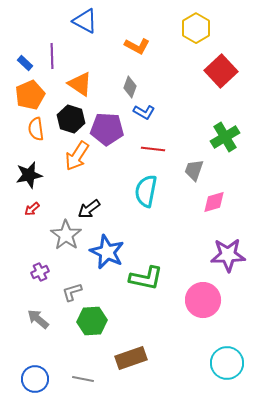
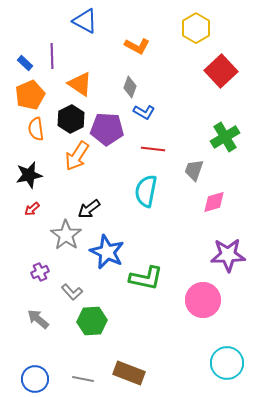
black hexagon: rotated 16 degrees clockwise
gray L-shape: rotated 115 degrees counterclockwise
brown rectangle: moved 2 px left, 15 px down; rotated 40 degrees clockwise
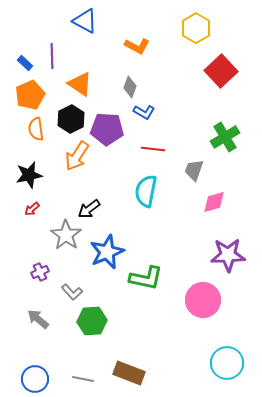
blue star: rotated 24 degrees clockwise
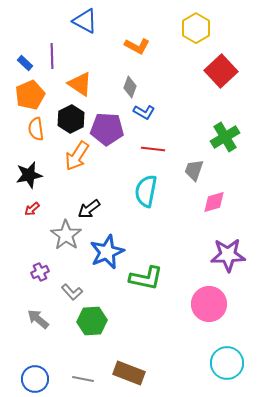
pink circle: moved 6 px right, 4 px down
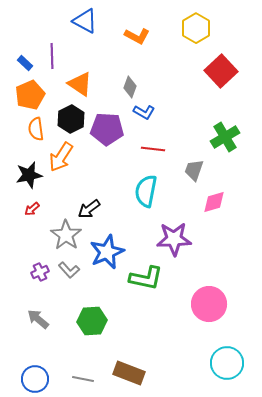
orange L-shape: moved 10 px up
orange arrow: moved 16 px left, 1 px down
purple star: moved 54 px left, 16 px up
gray L-shape: moved 3 px left, 22 px up
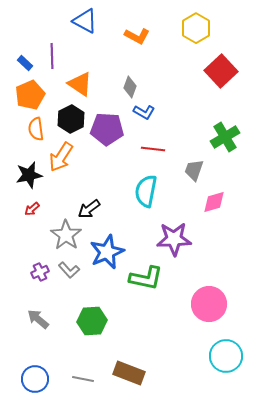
cyan circle: moved 1 px left, 7 px up
